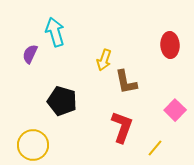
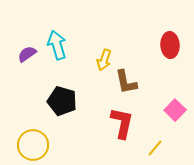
cyan arrow: moved 2 px right, 13 px down
purple semicircle: moved 3 px left; rotated 30 degrees clockwise
red L-shape: moved 4 px up; rotated 8 degrees counterclockwise
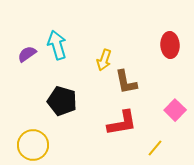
red L-shape: rotated 68 degrees clockwise
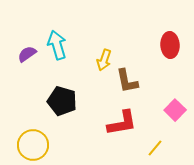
brown L-shape: moved 1 px right, 1 px up
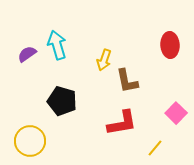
pink square: moved 1 px right, 3 px down
yellow circle: moved 3 px left, 4 px up
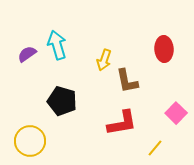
red ellipse: moved 6 px left, 4 px down
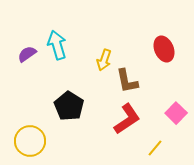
red ellipse: rotated 20 degrees counterclockwise
black pentagon: moved 7 px right, 5 px down; rotated 16 degrees clockwise
red L-shape: moved 5 px right, 4 px up; rotated 24 degrees counterclockwise
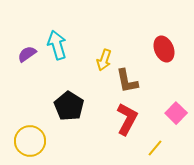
red L-shape: rotated 28 degrees counterclockwise
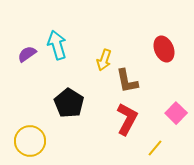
black pentagon: moved 3 px up
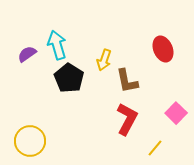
red ellipse: moved 1 px left
black pentagon: moved 25 px up
